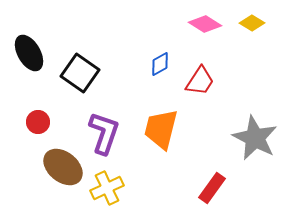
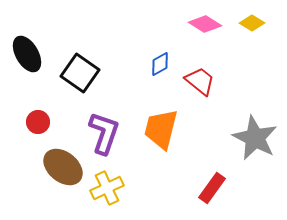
black ellipse: moved 2 px left, 1 px down
red trapezoid: rotated 84 degrees counterclockwise
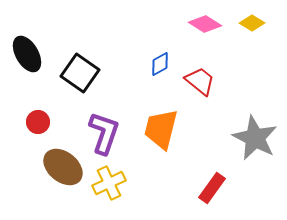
yellow cross: moved 2 px right, 5 px up
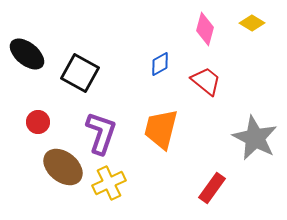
pink diamond: moved 5 px down; rotated 72 degrees clockwise
black ellipse: rotated 21 degrees counterclockwise
black square: rotated 6 degrees counterclockwise
red trapezoid: moved 6 px right
purple L-shape: moved 3 px left
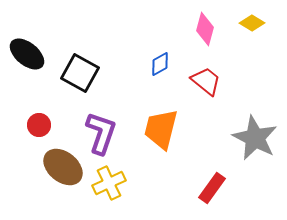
red circle: moved 1 px right, 3 px down
